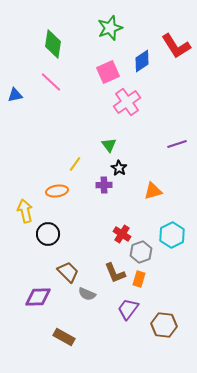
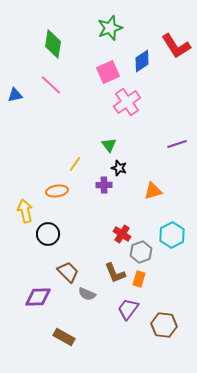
pink line: moved 3 px down
black star: rotated 14 degrees counterclockwise
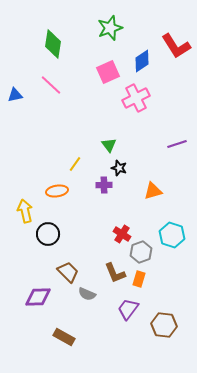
pink cross: moved 9 px right, 4 px up; rotated 8 degrees clockwise
cyan hexagon: rotated 15 degrees counterclockwise
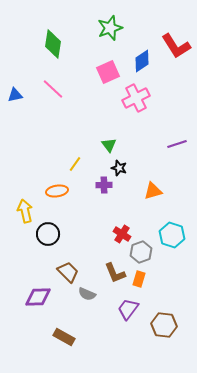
pink line: moved 2 px right, 4 px down
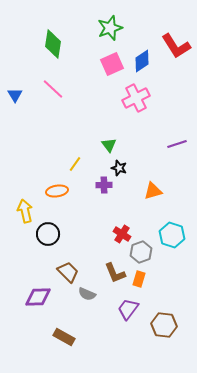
pink square: moved 4 px right, 8 px up
blue triangle: rotated 49 degrees counterclockwise
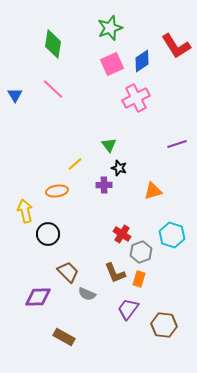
yellow line: rotated 14 degrees clockwise
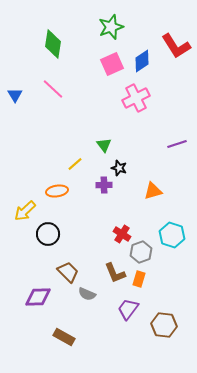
green star: moved 1 px right, 1 px up
green triangle: moved 5 px left
yellow arrow: rotated 120 degrees counterclockwise
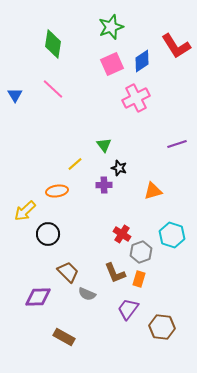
brown hexagon: moved 2 px left, 2 px down
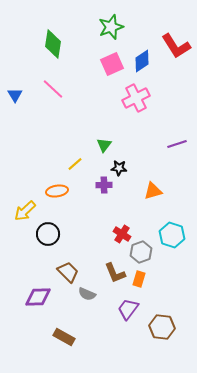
green triangle: rotated 14 degrees clockwise
black star: rotated 14 degrees counterclockwise
